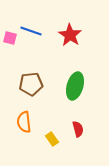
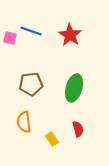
green ellipse: moved 1 px left, 2 px down
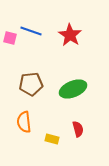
green ellipse: moved 1 px left, 1 px down; rotated 52 degrees clockwise
yellow rectangle: rotated 40 degrees counterclockwise
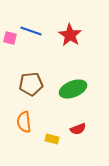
red semicircle: rotated 84 degrees clockwise
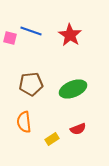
yellow rectangle: rotated 48 degrees counterclockwise
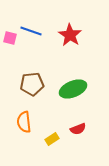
brown pentagon: moved 1 px right
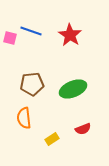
orange semicircle: moved 4 px up
red semicircle: moved 5 px right
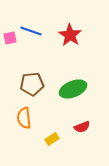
pink square: rotated 24 degrees counterclockwise
red semicircle: moved 1 px left, 2 px up
